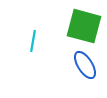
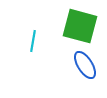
green square: moved 4 px left
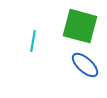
blue ellipse: rotated 16 degrees counterclockwise
